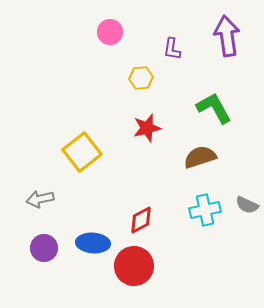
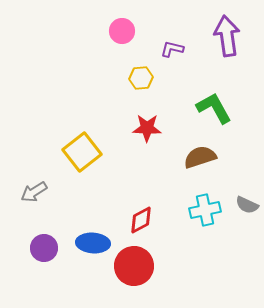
pink circle: moved 12 px right, 1 px up
purple L-shape: rotated 95 degrees clockwise
red star: rotated 16 degrees clockwise
gray arrow: moved 6 px left, 7 px up; rotated 20 degrees counterclockwise
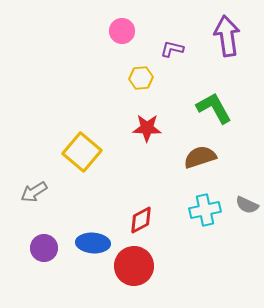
yellow square: rotated 12 degrees counterclockwise
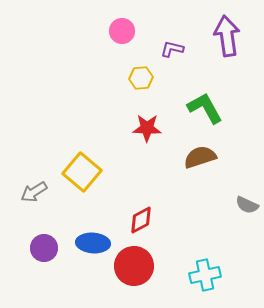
green L-shape: moved 9 px left
yellow square: moved 20 px down
cyan cross: moved 65 px down
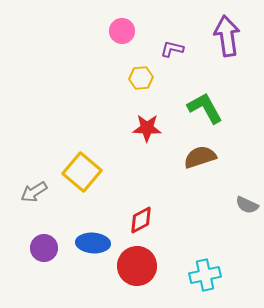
red circle: moved 3 px right
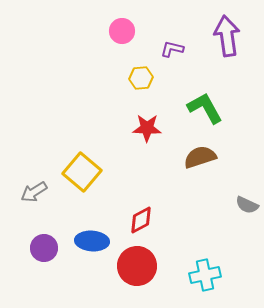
blue ellipse: moved 1 px left, 2 px up
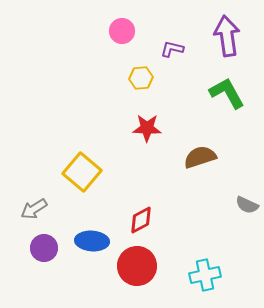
green L-shape: moved 22 px right, 15 px up
gray arrow: moved 17 px down
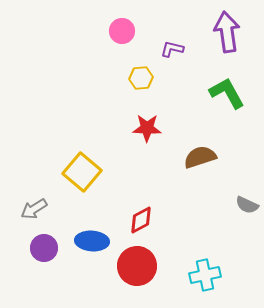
purple arrow: moved 4 px up
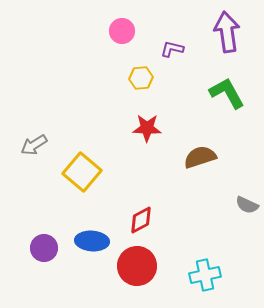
gray arrow: moved 64 px up
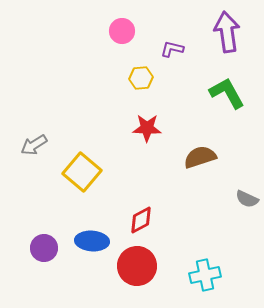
gray semicircle: moved 6 px up
